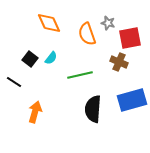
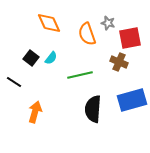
black square: moved 1 px right, 1 px up
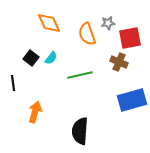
gray star: rotated 24 degrees counterclockwise
black line: moved 1 px left, 1 px down; rotated 49 degrees clockwise
black semicircle: moved 13 px left, 22 px down
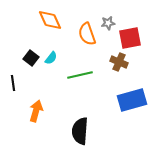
orange diamond: moved 1 px right, 3 px up
orange arrow: moved 1 px right, 1 px up
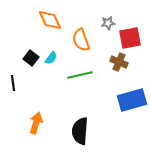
orange semicircle: moved 6 px left, 6 px down
orange arrow: moved 12 px down
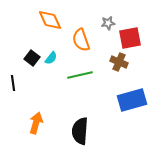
black square: moved 1 px right
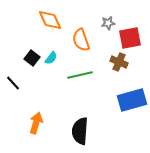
black line: rotated 35 degrees counterclockwise
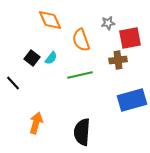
brown cross: moved 1 px left, 2 px up; rotated 30 degrees counterclockwise
black semicircle: moved 2 px right, 1 px down
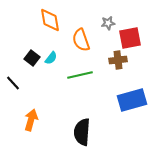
orange diamond: rotated 15 degrees clockwise
orange arrow: moved 5 px left, 3 px up
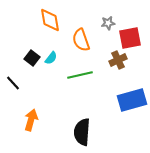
brown cross: rotated 18 degrees counterclockwise
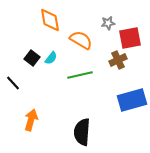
orange semicircle: rotated 140 degrees clockwise
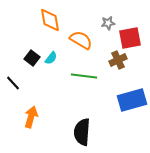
green line: moved 4 px right, 1 px down; rotated 20 degrees clockwise
orange arrow: moved 3 px up
